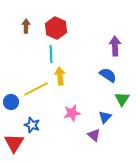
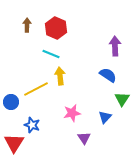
brown arrow: moved 1 px right, 1 px up
cyan line: rotated 66 degrees counterclockwise
purple triangle: moved 10 px left, 3 px down; rotated 16 degrees clockwise
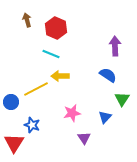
brown arrow: moved 5 px up; rotated 16 degrees counterclockwise
yellow arrow: rotated 84 degrees counterclockwise
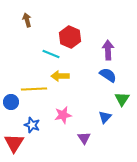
red hexagon: moved 14 px right, 9 px down
purple arrow: moved 7 px left, 4 px down
yellow line: moved 2 px left; rotated 25 degrees clockwise
pink star: moved 9 px left, 2 px down
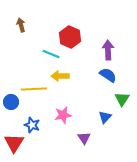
brown arrow: moved 6 px left, 5 px down
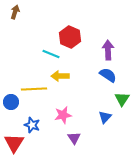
brown arrow: moved 6 px left, 13 px up; rotated 32 degrees clockwise
purple triangle: moved 10 px left
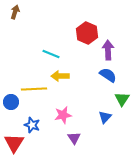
red hexagon: moved 17 px right, 4 px up
